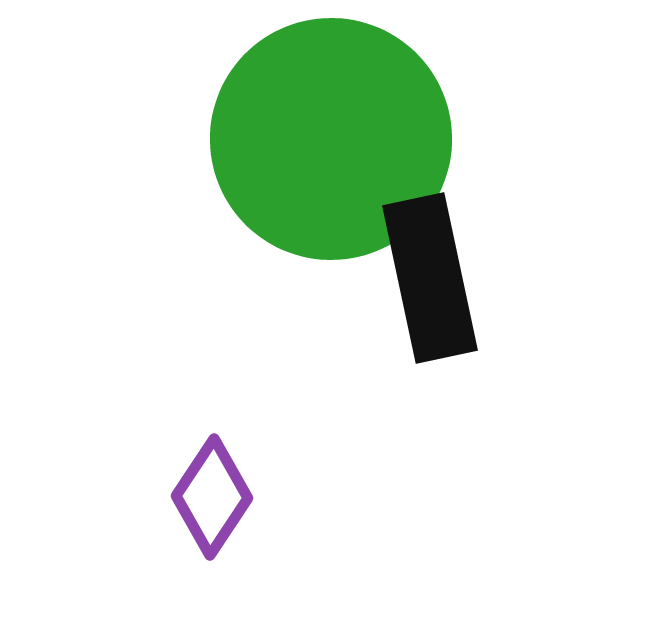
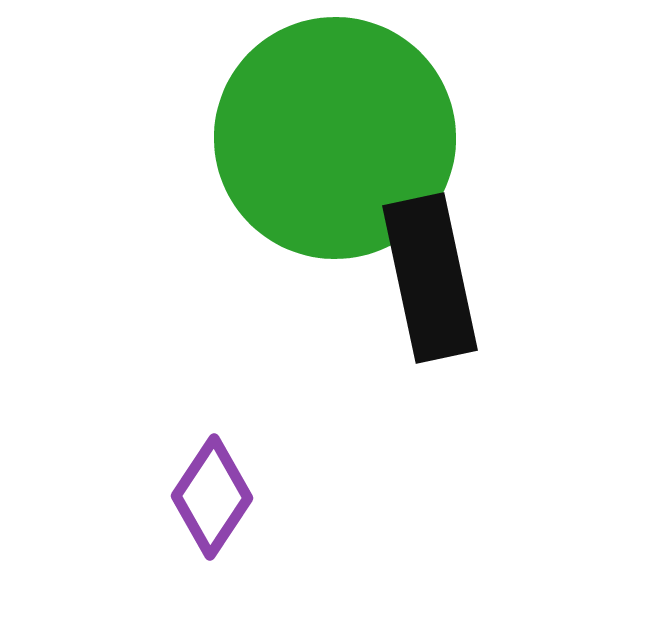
green circle: moved 4 px right, 1 px up
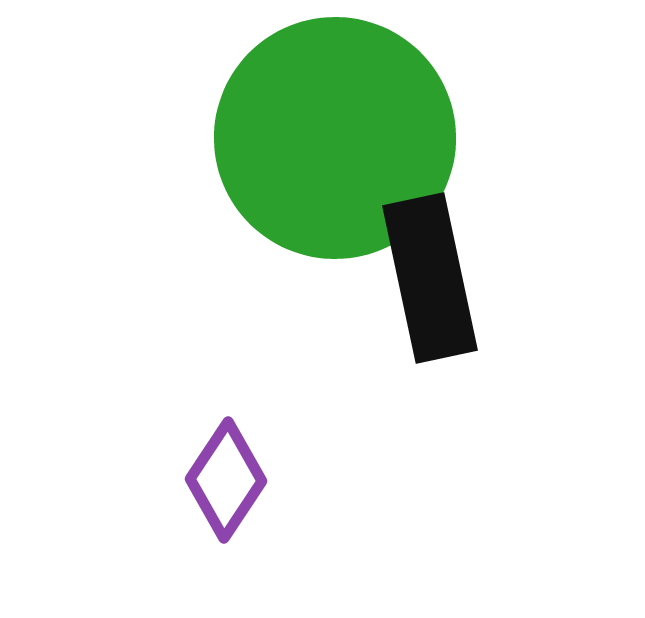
purple diamond: moved 14 px right, 17 px up
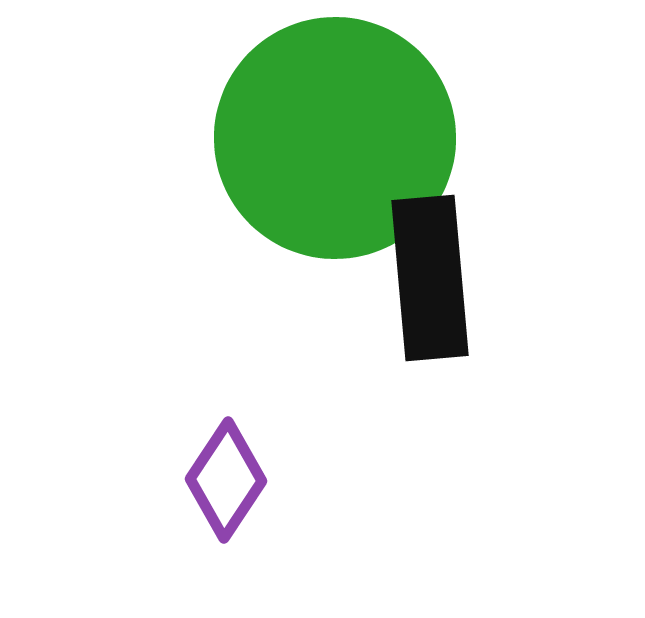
black rectangle: rotated 7 degrees clockwise
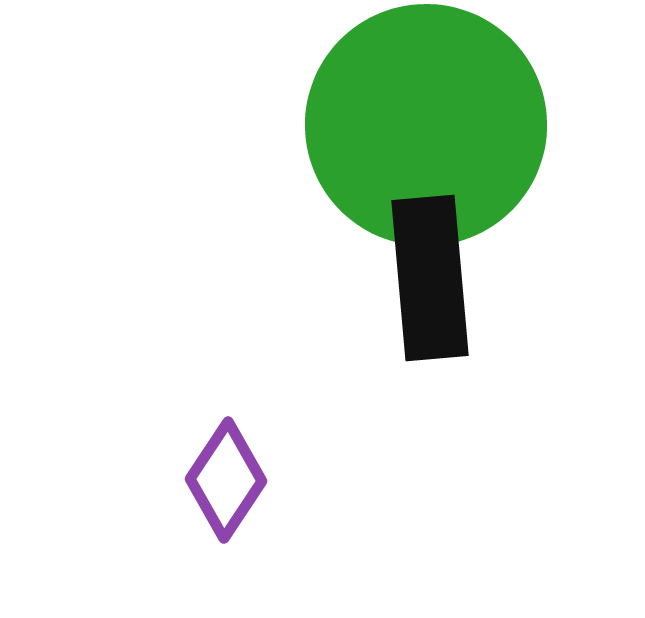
green circle: moved 91 px right, 13 px up
